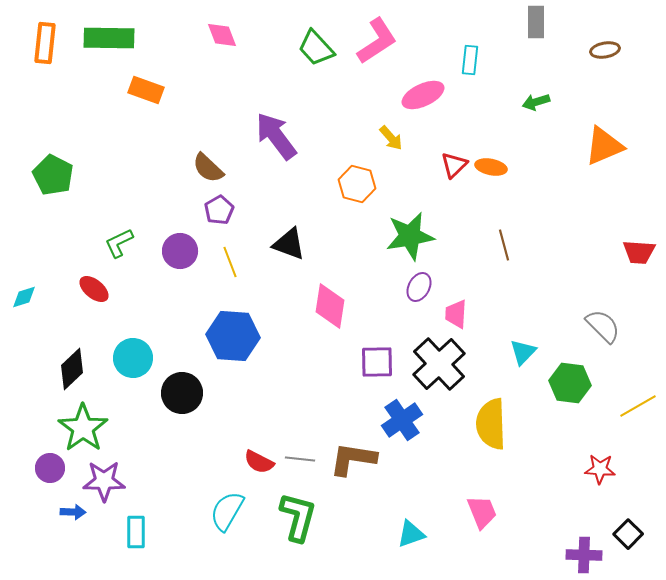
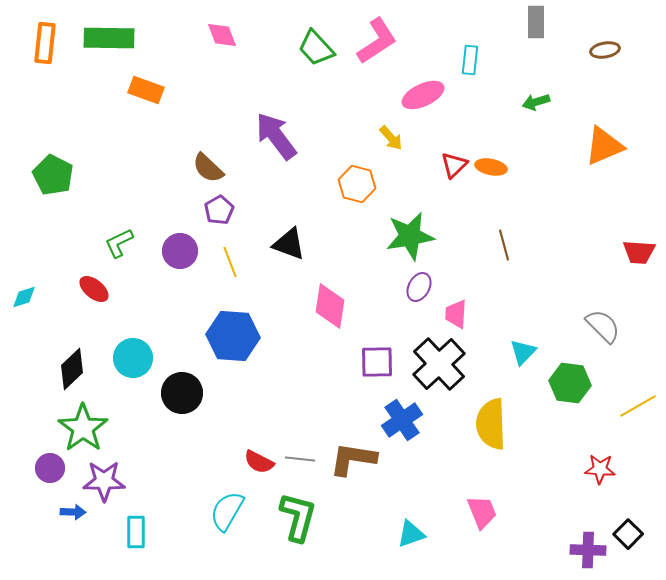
purple cross at (584, 555): moved 4 px right, 5 px up
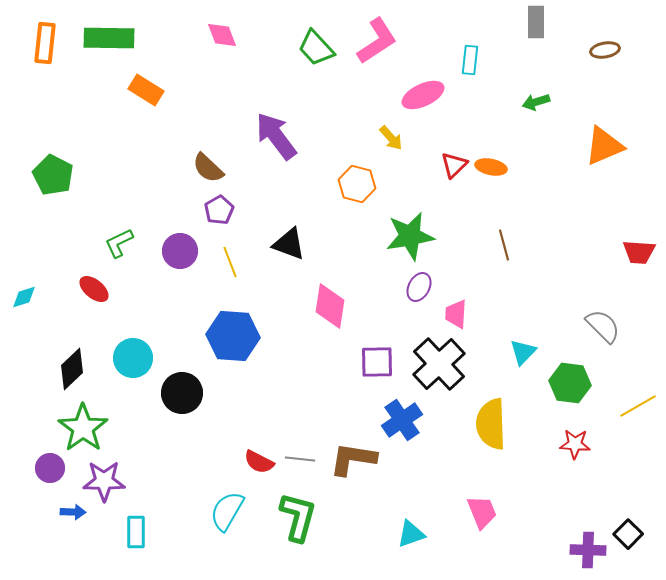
orange rectangle at (146, 90): rotated 12 degrees clockwise
red star at (600, 469): moved 25 px left, 25 px up
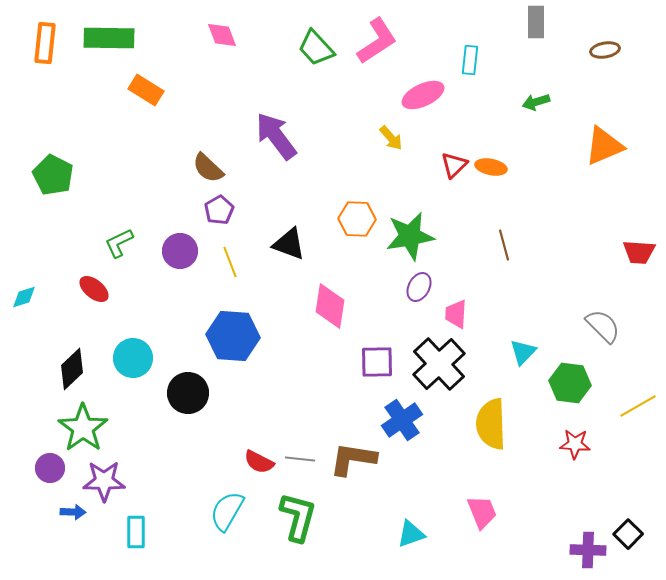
orange hexagon at (357, 184): moved 35 px down; rotated 12 degrees counterclockwise
black circle at (182, 393): moved 6 px right
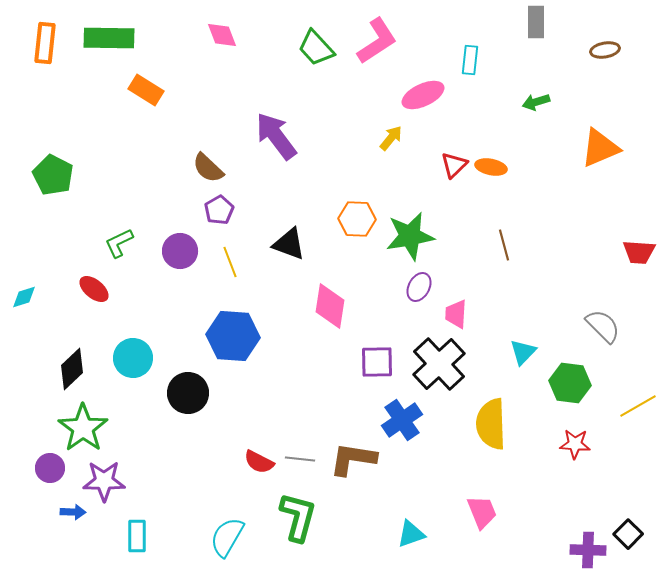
yellow arrow at (391, 138): rotated 100 degrees counterclockwise
orange triangle at (604, 146): moved 4 px left, 2 px down
cyan semicircle at (227, 511): moved 26 px down
cyan rectangle at (136, 532): moved 1 px right, 4 px down
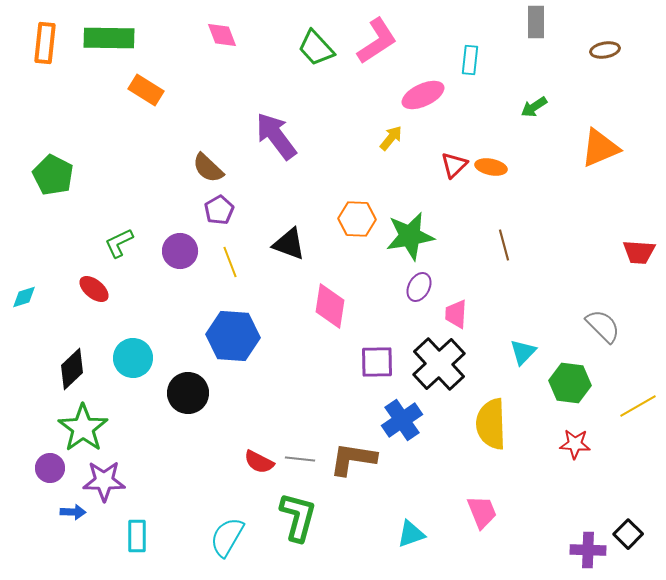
green arrow at (536, 102): moved 2 px left, 5 px down; rotated 16 degrees counterclockwise
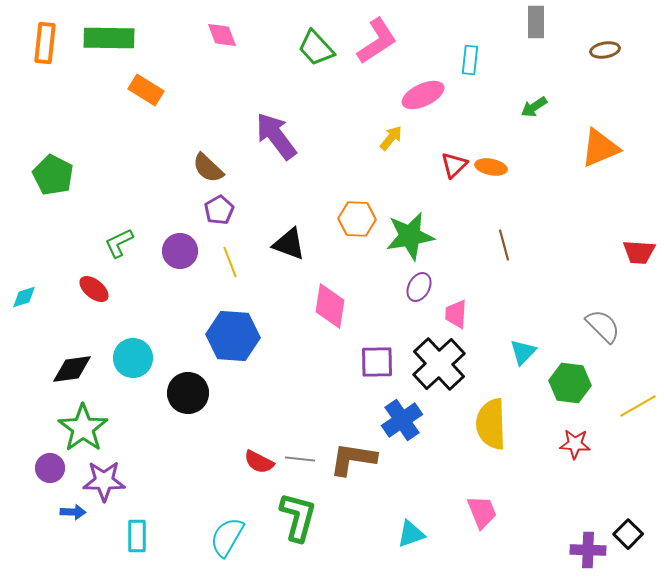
black diamond at (72, 369): rotated 36 degrees clockwise
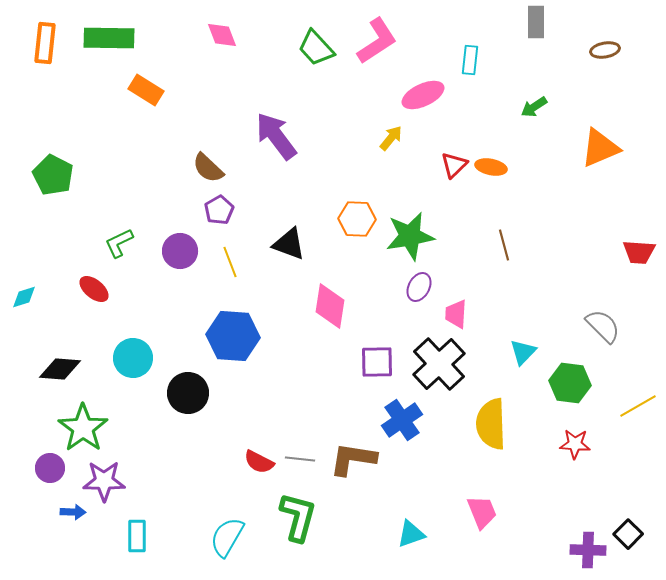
black diamond at (72, 369): moved 12 px left; rotated 12 degrees clockwise
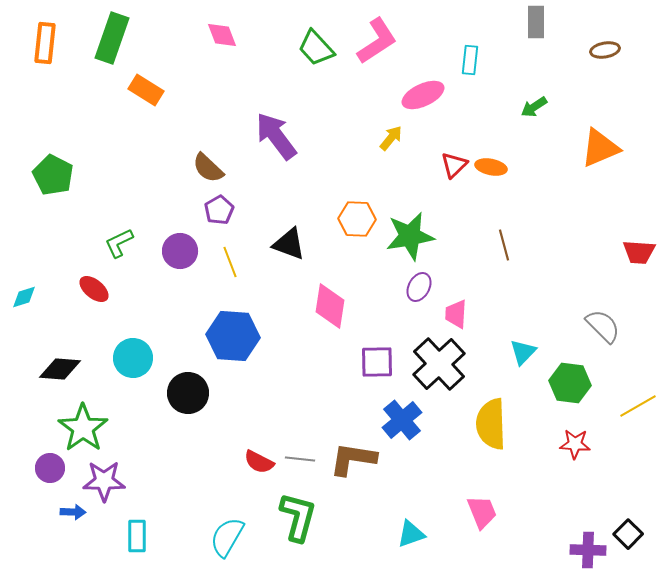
green rectangle at (109, 38): moved 3 px right; rotated 72 degrees counterclockwise
blue cross at (402, 420): rotated 6 degrees counterclockwise
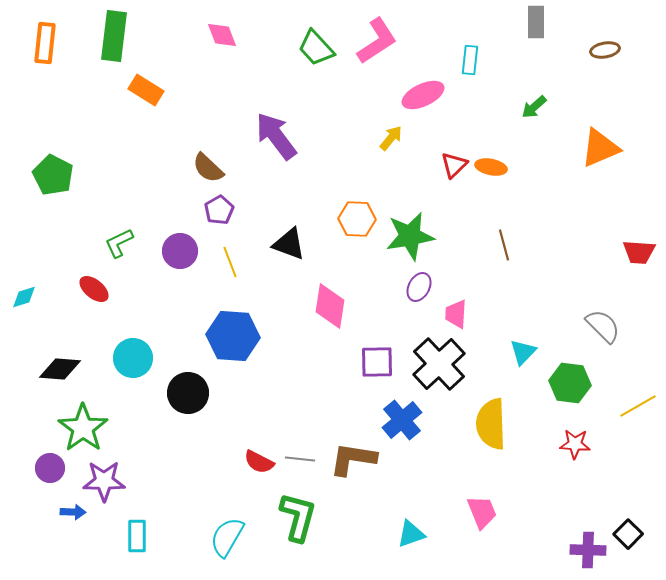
green rectangle at (112, 38): moved 2 px right, 2 px up; rotated 12 degrees counterclockwise
green arrow at (534, 107): rotated 8 degrees counterclockwise
